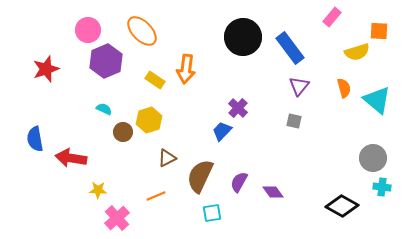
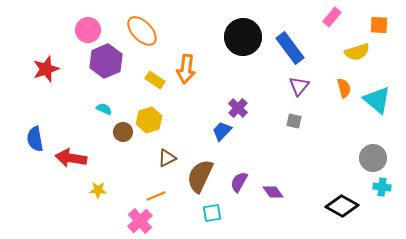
orange square: moved 6 px up
pink cross: moved 23 px right, 3 px down
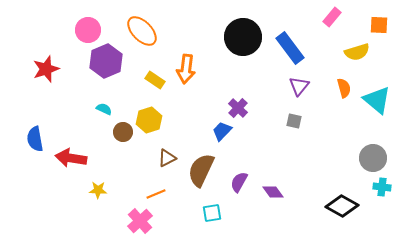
brown semicircle: moved 1 px right, 6 px up
orange line: moved 2 px up
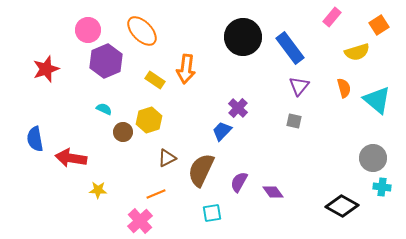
orange square: rotated 36 degrees counterclockwise
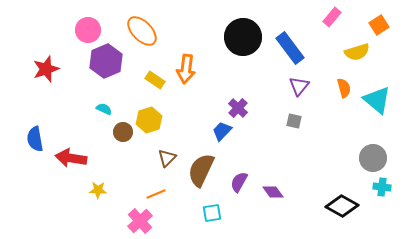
brown triangle: rotated 18 degrees counterclockwise
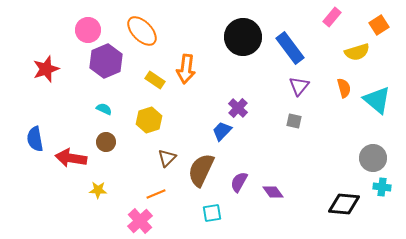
brown circle: moved 17 px left, 10 px down
black diamond: moved 2 px right, 2 px up; rotated 24 degrees counterclockwise
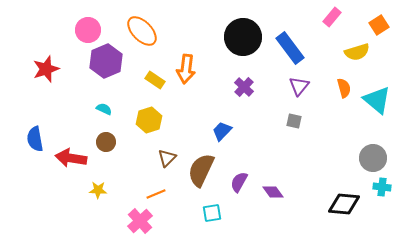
purple cross: moved 6 px right, 21 px up
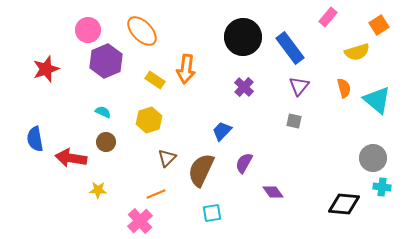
pink rectangle: moved 4 px left
cyan semicircle: moved 1 px left, 3 px down
purple semicircle: moved 5 px right, 19 px up
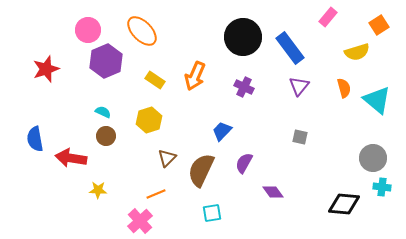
orange arrow: moved 9 px right, 7 px down; rotated 16 degrees clockwise
purple cross: rotated 18 degrees counterclockwise
gray square: moved 6 px right, 16 px down
brown circle: moved 6 px up
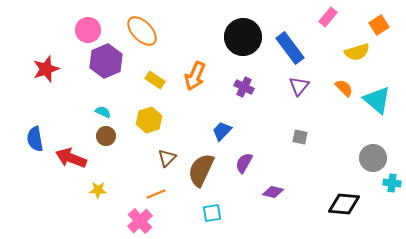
orange semicircle: rotated 30 degrees counterclockwise
red arrow: rotated 12 degrees clockwise
cyan cross: moved 10 px right, 4 px up
purple diamond: rotated 40 degrees counterclockwise
